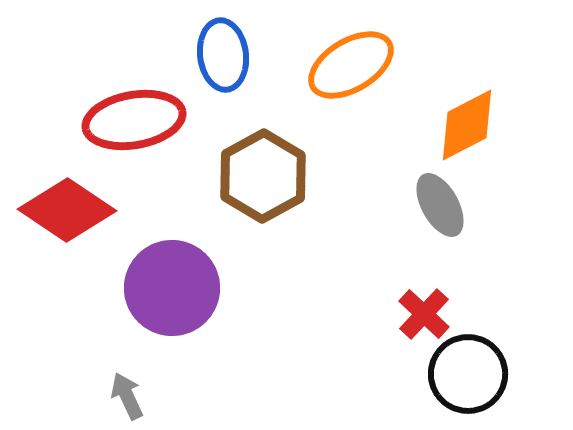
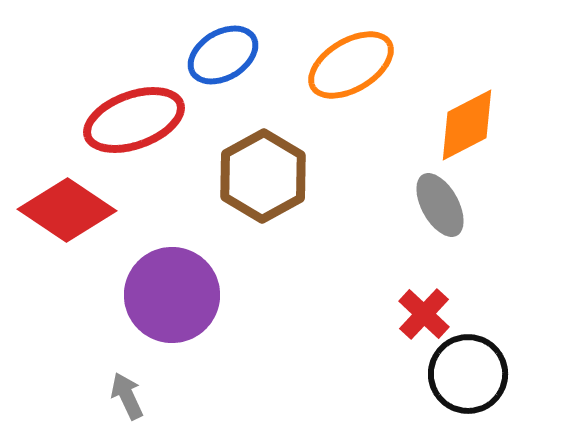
blue ellipse: rotated 66 degrees clockwise
red ellipse: rotated 10 degrees counterclockwise
purple circle: moved 7 px down
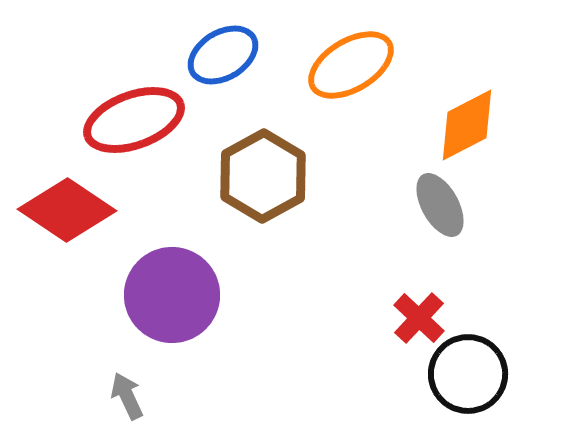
red cross: moved 5 px left, 4 px down
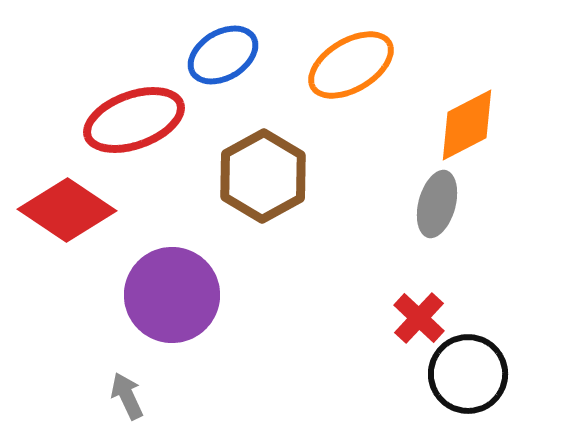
gray ellipse: moved 3 px left, 1 px up; rotated 44 degrees clockwise
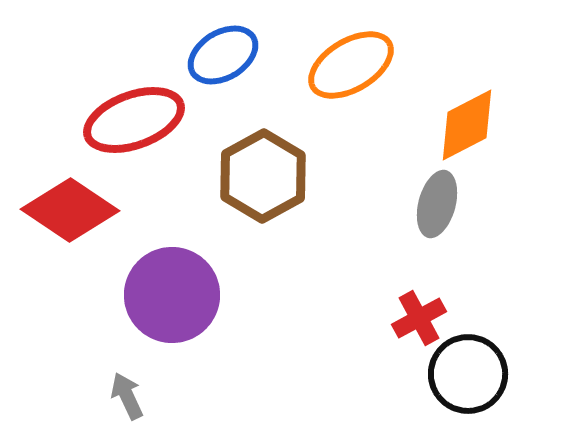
red diamond: moved 3 px right
red cross: rotated 18 degrees clockwise
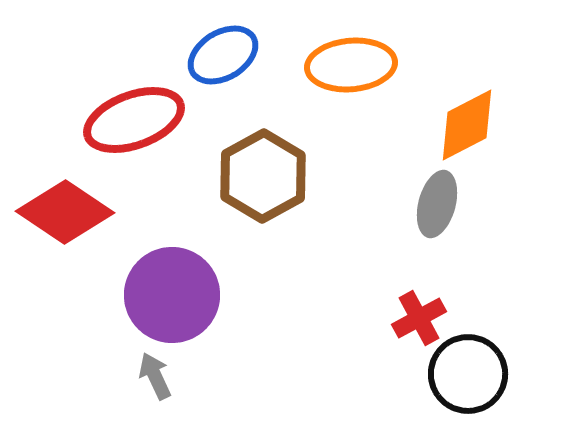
orange ellipse: rotated 26 degrees clockwise
red diamond: moved 5 px left, 2 px down
gray arrow: moved 28 px right, 20 px up
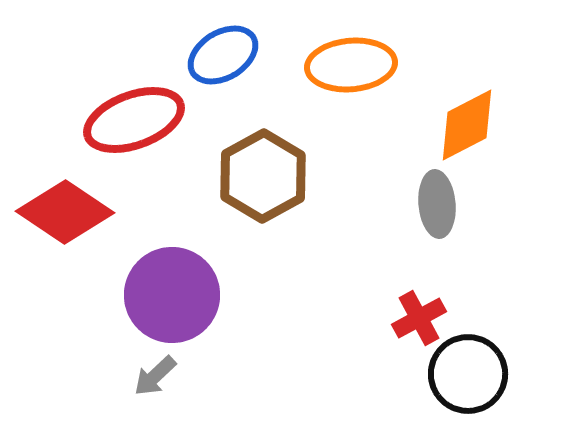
gray ellipse: rotated 20 degrees counterclockwise
gray arrow: rotated 108 degrees counterclockwise
